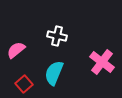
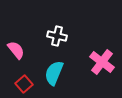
pink semicircle: rotated 90 degrees clockwise
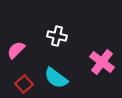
pink semicircle: rotated 96 degrees counterclockwise
cyan semicircle: moved 2 px right, 5 px down; rotated 75 degrees counterclockwise
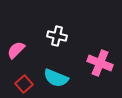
pink cross: moved 2 px left, 1 px down; rotated 15 degrees counterclockwise
cyan semicircle: rotated 15 degrees counterclockwise
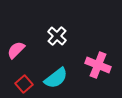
white cross: rotated 30 degrees clockwise
pink cross: moved 2 px left, 2 px down
cyan semicircle: rotated 60 degrees counterclockwise
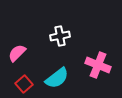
white cross: moved 3 px right; rotated 36 degrees clockwise
pink semicircle: moved 1 px right, 3 px down
cyan semicircle: moved 1 px right
